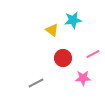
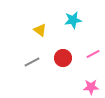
yellow triangle: moved 12 px left
pink star: moved 8 px right, 9 px down
gray line: moved 4 px left, 21 px up
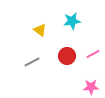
cyan star: moved 1 px left, 1 px down
red circle: moved 4 px right, 2 px up
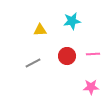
yellow triangle: rotated 40 degrees counterclockwise
pink line: rotated 24 degrees clockwise
gray line: moved 1 px right, 1 px down
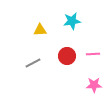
pink star: moved 3 px right, 2 px up
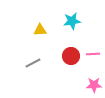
red circle: moved 4 px right
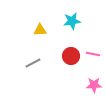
pink line: rotated 16 degrees clockwise
